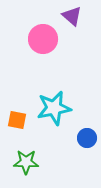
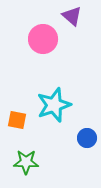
cyan star: moved 3 px up; rotated 8 degrees counterclockwise
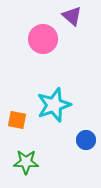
blue circle: moved 1 px left, 2 px down
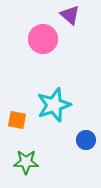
purple triangle: moved 2 px left, 1 px up
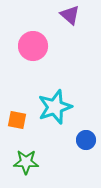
pink circle: moved 10 px left, 7 px down
cyan star: moved 1 px right, 2 px down
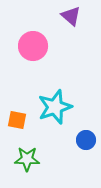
purple triangle: moved 1 px right, 1 px down
green star: moved 1 px right, 3 px up
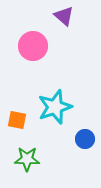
purple triangle: moved 7 px left
blue circle: moved 1 px left, 1 px up
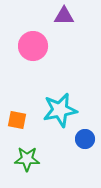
purple triangle: rotated 40 degrees counterclockwise
cyan star: moved 5 px right, 3 px down; rotated 8 degrees clockwise
